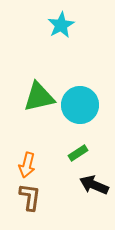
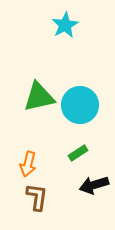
cyan star: moved 4 px right
orange arrow: moved 1 px right, 1 px up
black arrow: rotated 40 degrees counterclockwise
brown L-shape: moved 7 px right
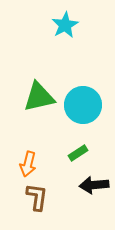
cyan circle: moved 3 px right
black arrow: rotated 12 degrees clockwise
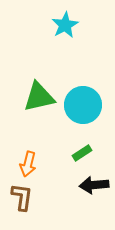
green rectangle: moved 4 px right
brown L-shape: moved 15 px left
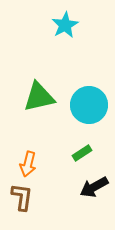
cyan circle: moved 6 px right
black arrow: moved 2 px down; rotated 24 degrees counterclockwise
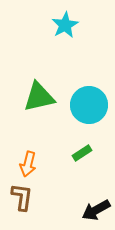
black arrow: moved 2 px right, 23 px down
